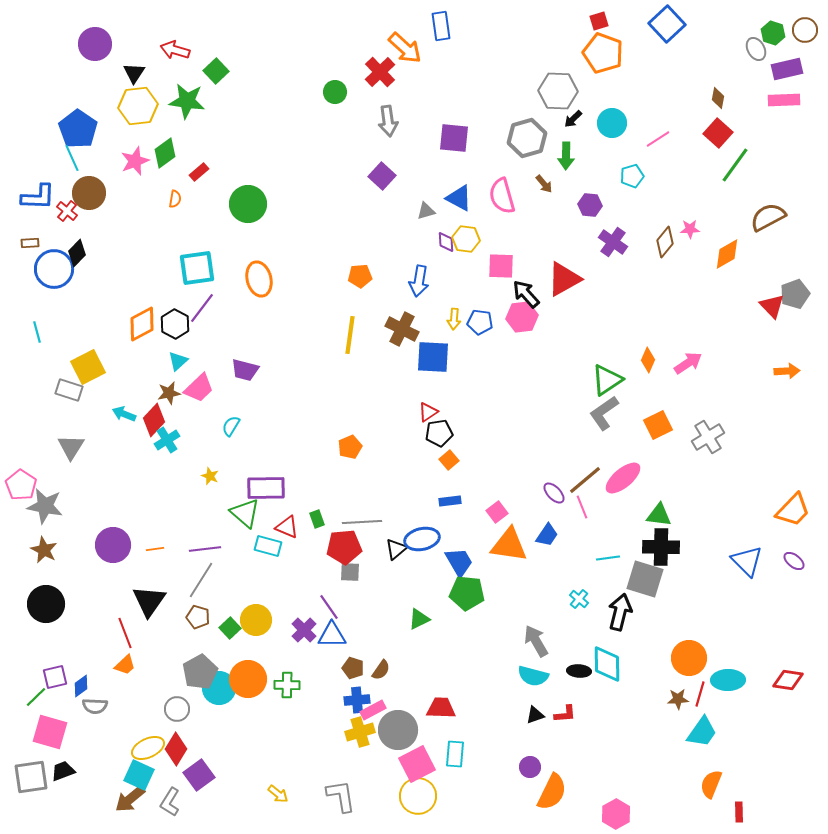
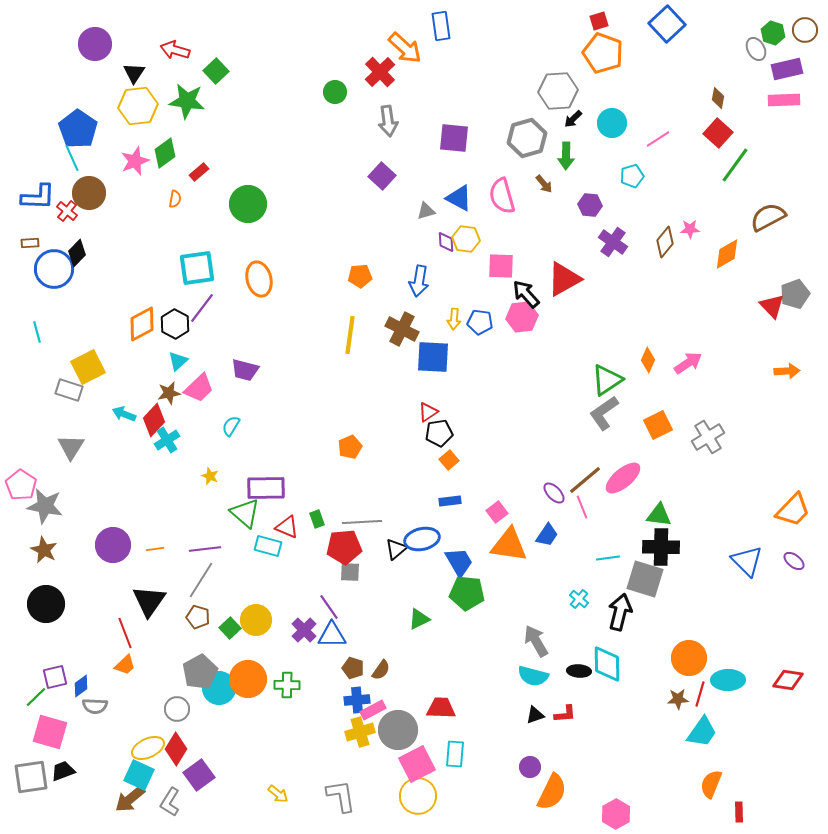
gray hexagon at (558, 91): rotated 6 degrees counterclockwise
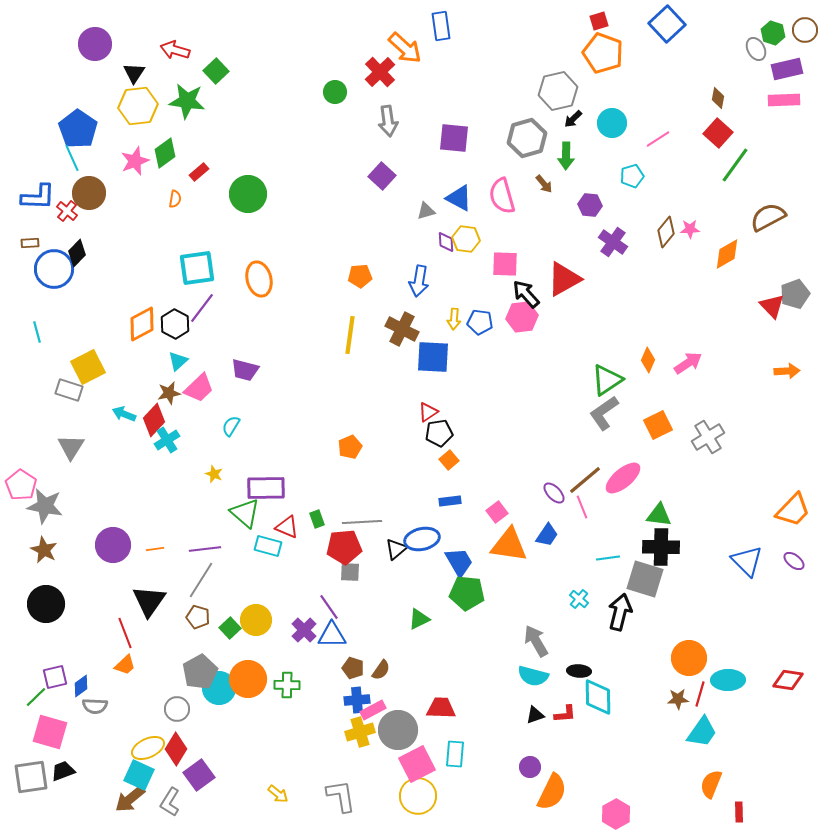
gray hexagon at (558, 91): rotated 9 degrees counterclockwise
green circle at (248, 204): moved 10 px up
brown diamond at (665, 242): moved 1 px right, 10 px up
pink square at (501, 266): moved 4 px right, 2 px up
yellow star at (210, 476): moved 4 px right, 2 px up
cyan diamond at (607, 664): moved 9 px left, 33 px down
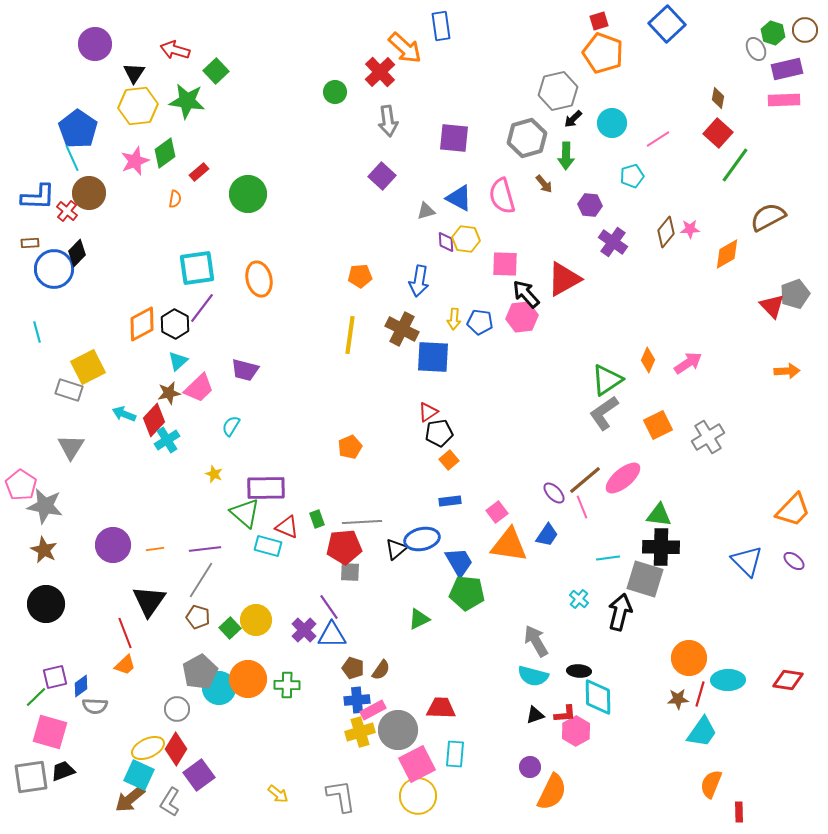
pink hexagon at (616, 814): moved 40 px left, 83 px up
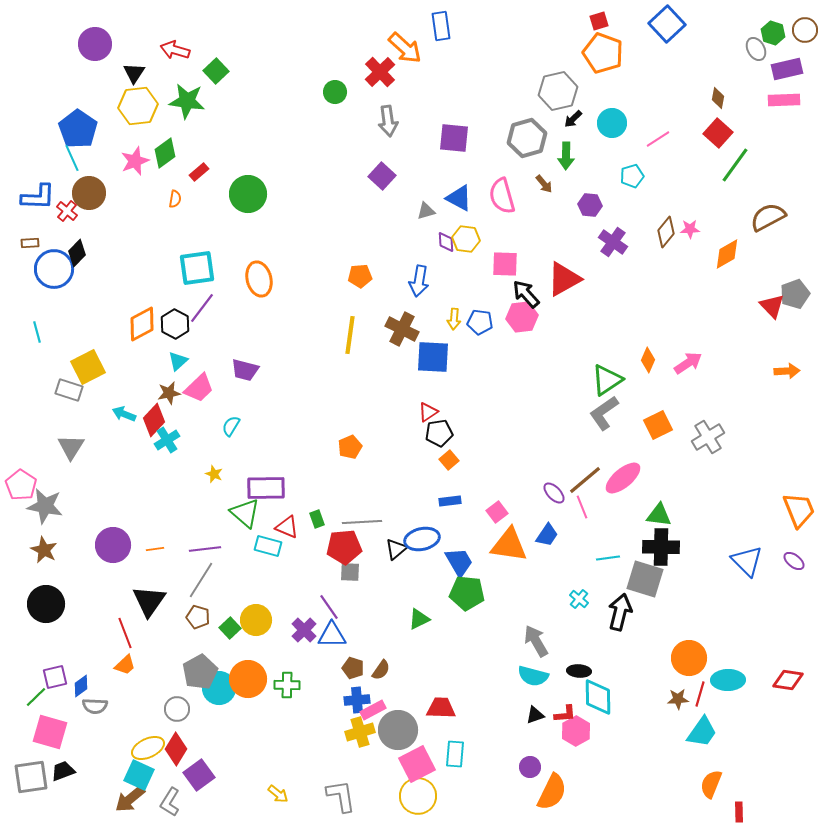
orange trapezoid at (793, 510): moved 6 px right; rotated 66 degrees counterclockwise
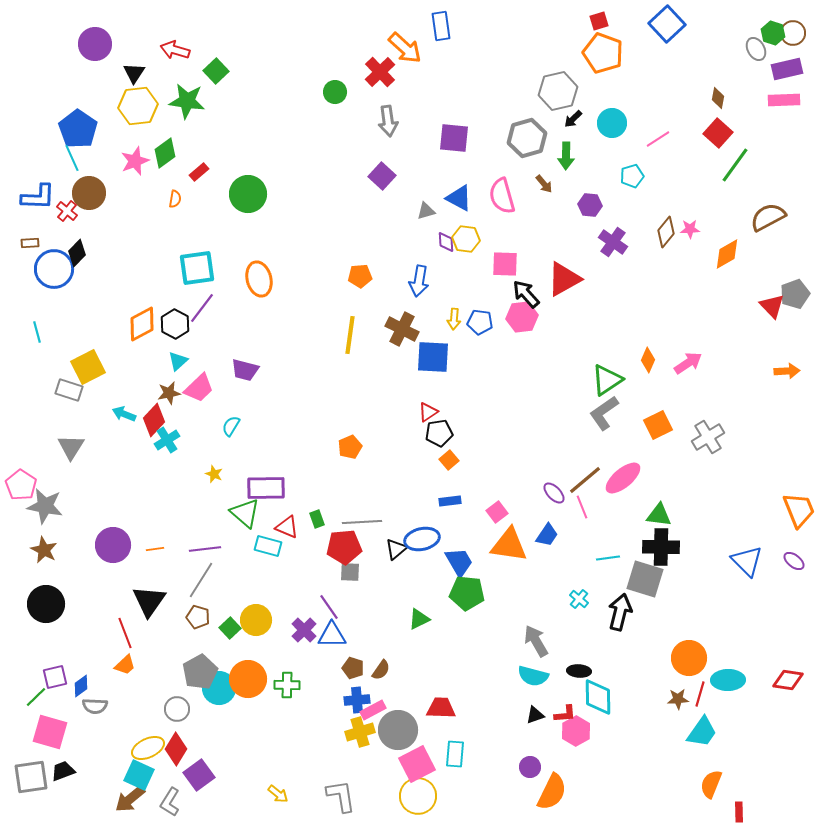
brown circle at (805, 30): moved 12 px left, 3 px down
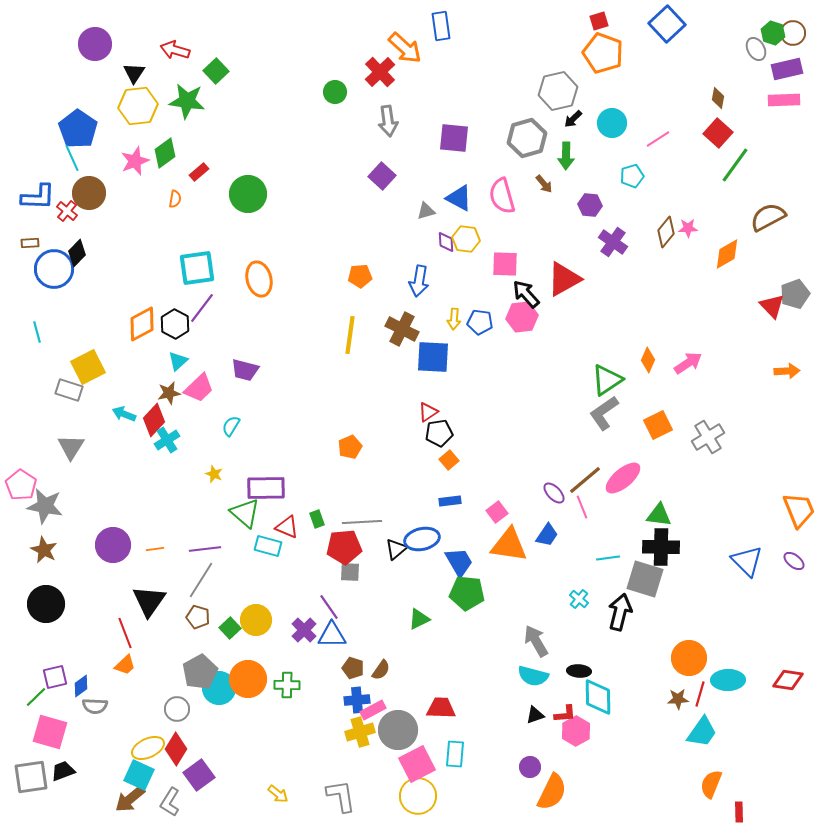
pink star at (690, 229): moved 2 px left, 1 px up
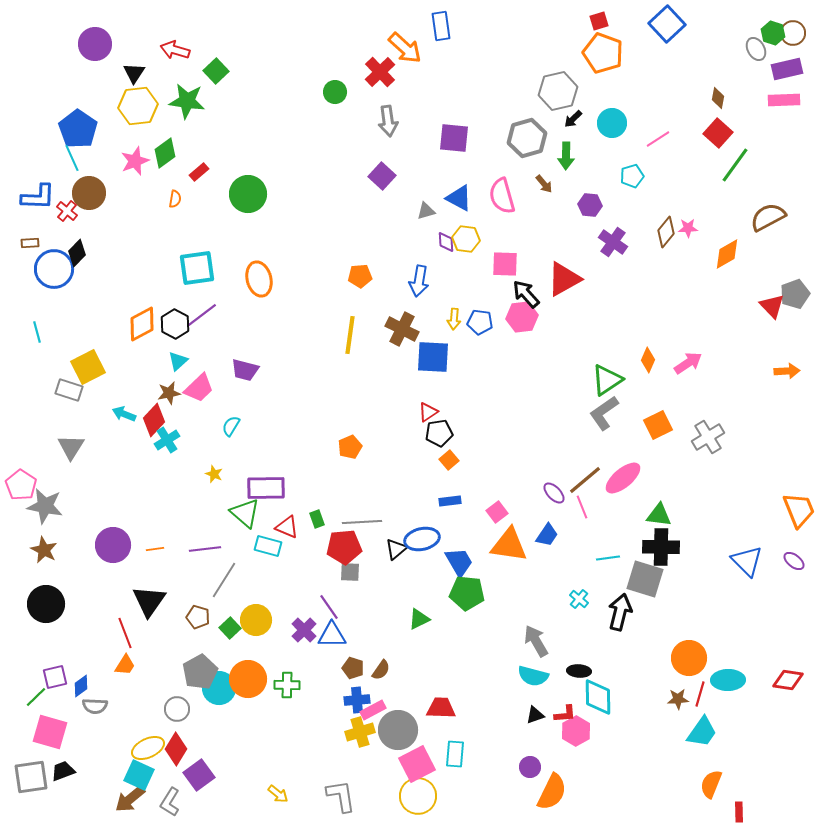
purple line at (202, 308): moved 7 px down; rotated 16 degrees clockwise
gray line at (201, 580): moved 23 px right
orange trapezoid at (125, 665): rotated 15 degrees counterclockwise
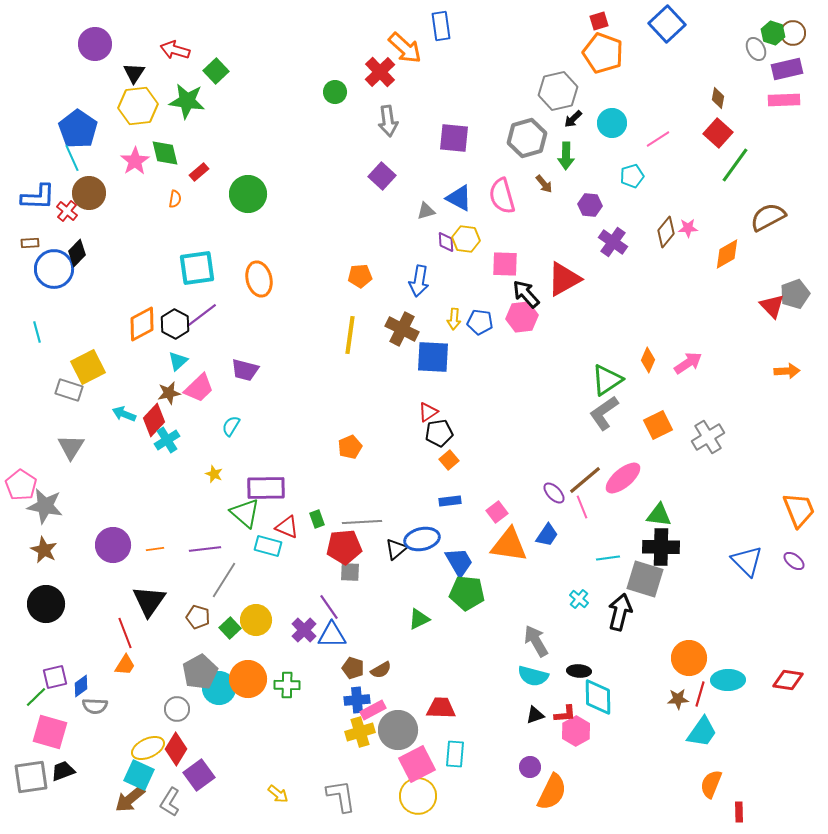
green diamond at (165, 153): rotated 68 degrees counterclockwise
pink star at (135, 161): rotated 12 degrees counterclockwise
brown semicircle at (381, 670): rotated 25 degrees clockwise
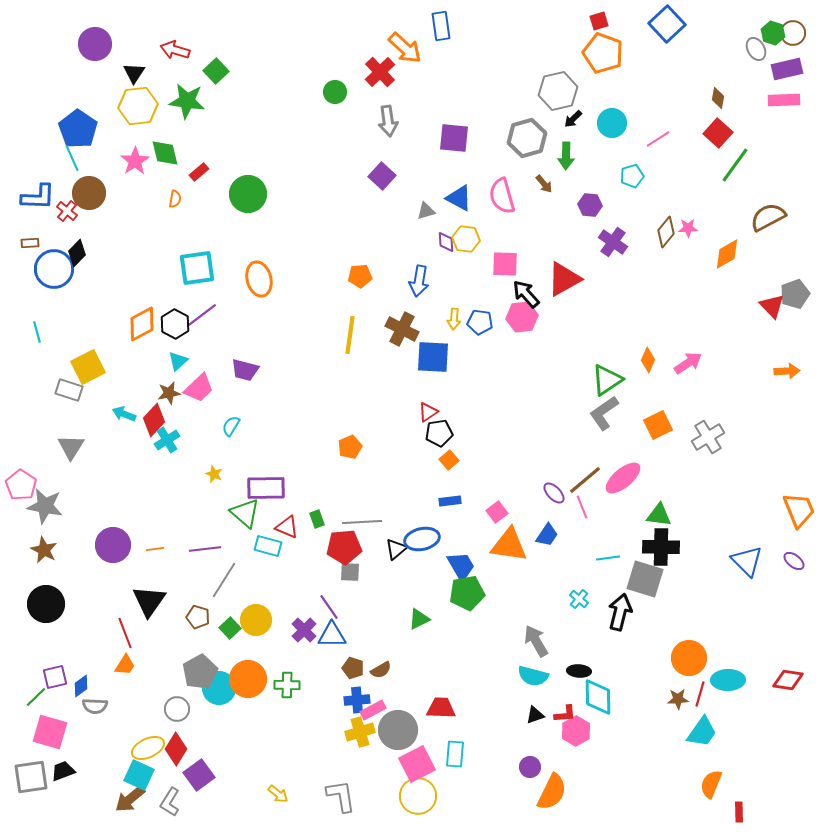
blue trapezoid at (459, 562): moved 2 px right, 4 px down
green pentagon at (467, 593): rotated 16 degrees counterclockwise
